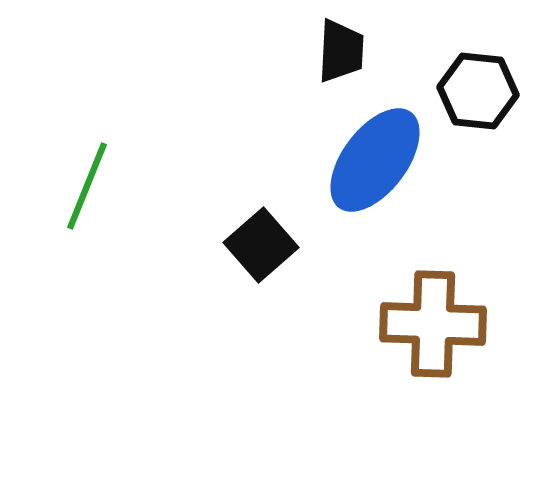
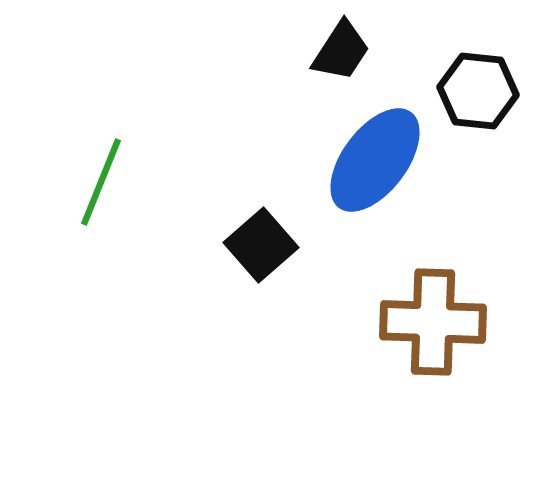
black trapezoid: rotated 30 degrees clockwise
green line: moved 14 px right, 4 px up
brown cross: moved 2 px up
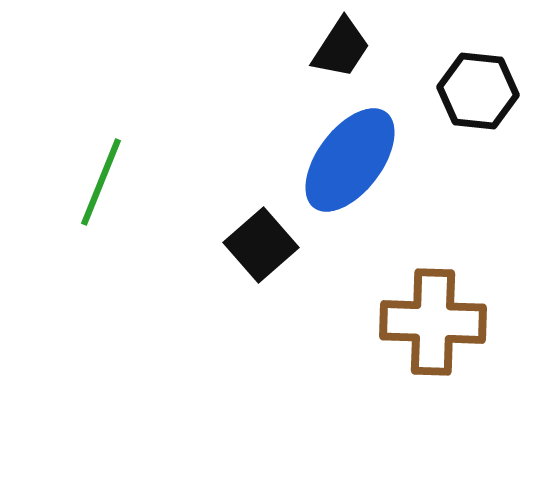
black trapezoid: moved 3 px up
blue ellipse: moved 25 px left
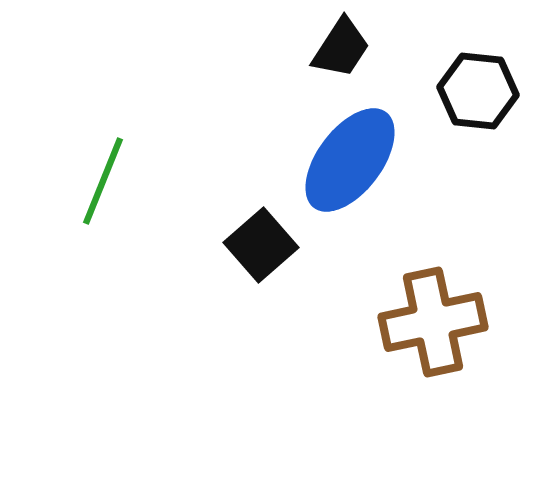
green line: moved 2 px right, 1 px up
brown cross: rotated 14 degrees counterclockwise
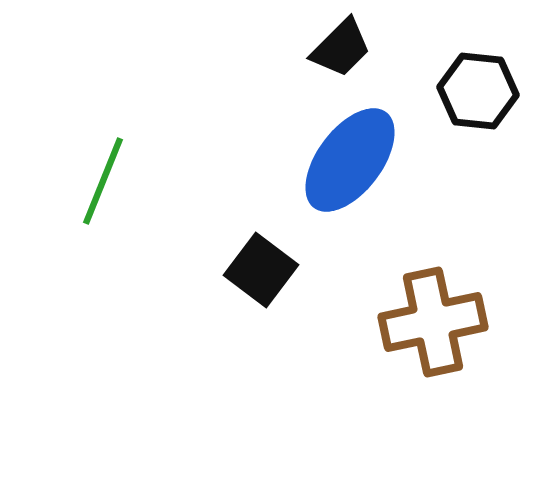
black trapezoid: rotated 12 degrees clockwise
black square: moved 25 px down; rotated 12 degrees counterclockwise
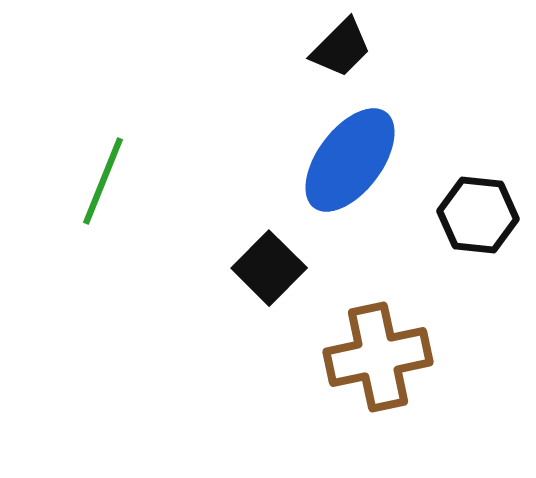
black hexagon: moved 124 px down
black square: moved 8 px right, 2 px up; rotated 8 degrees clockwise
brown cross: moved 55 px left, 35 px down
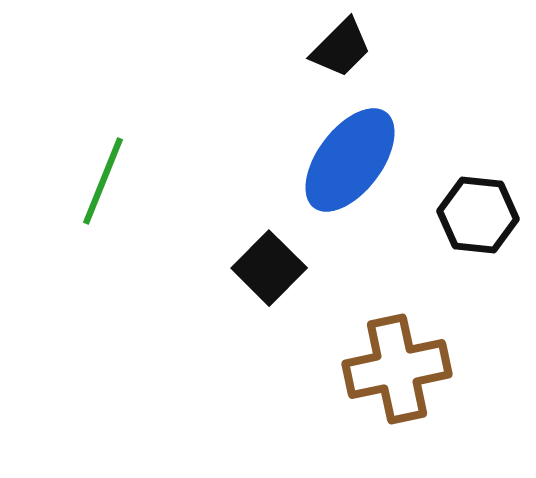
brown cross: moved 19 px right, 12 px down
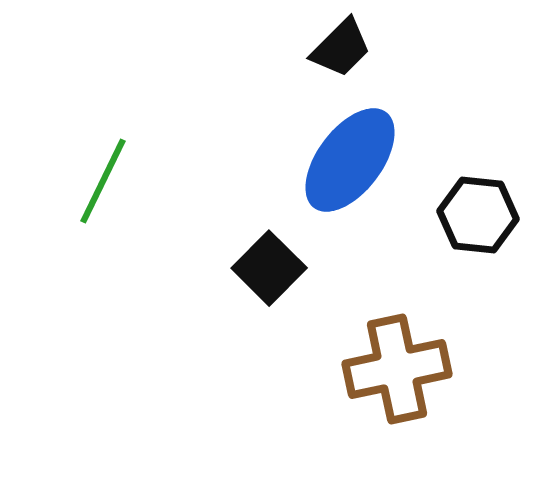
green line: rotated 4 degrees clockwise
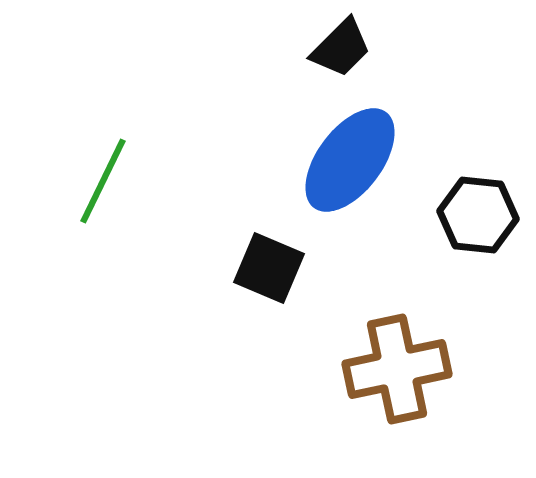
black square: rotated 22 degrees counterclockwise
